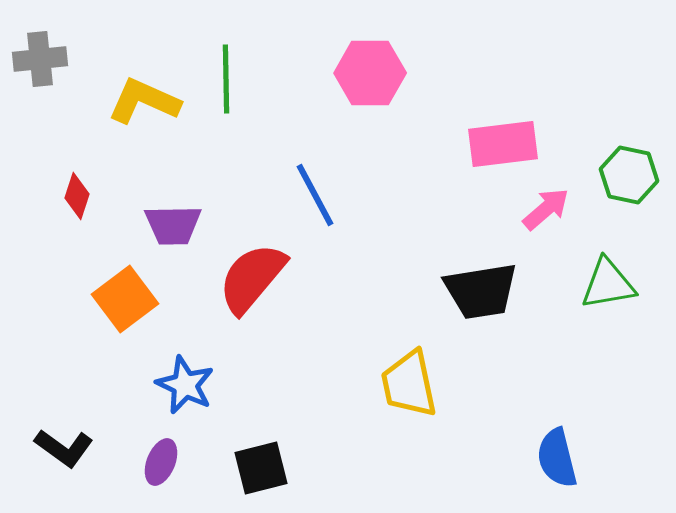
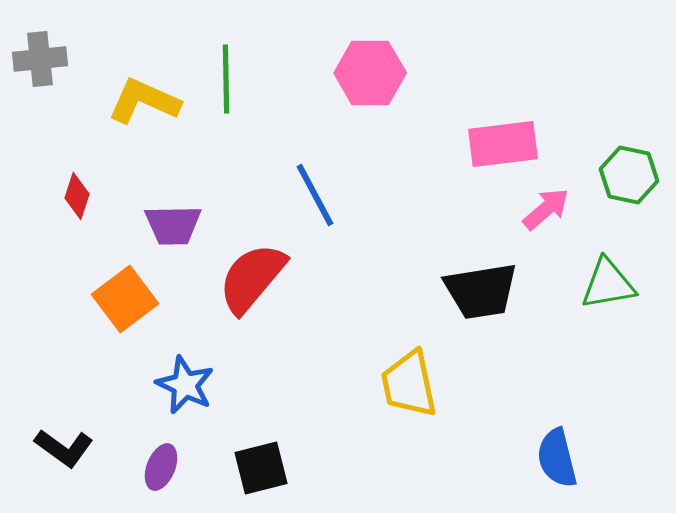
purple ellipse: moved 5 px down
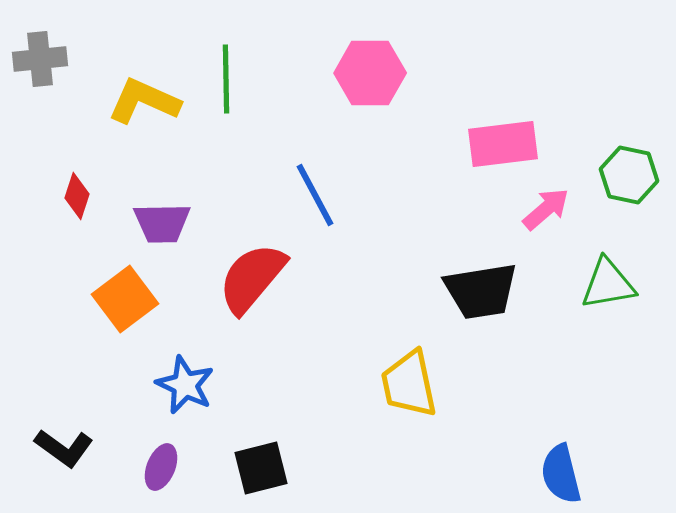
purple trapezoid: moved 11 px left, 2 px up
blue semicircle: moved 4 px right, 16 px down
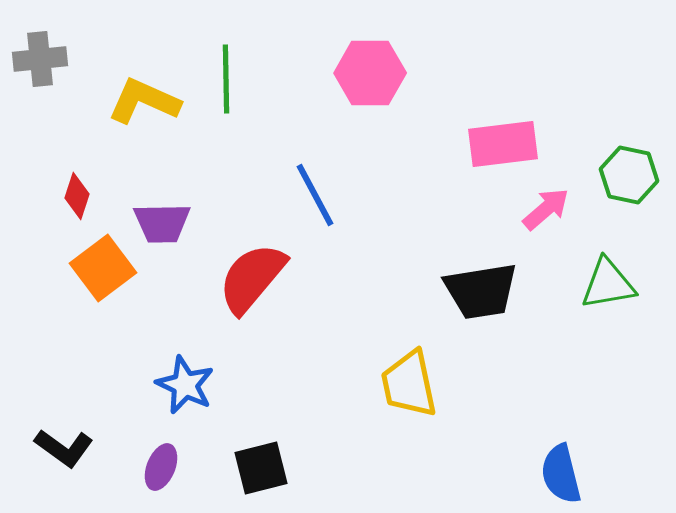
orange square: moved 22 px left, 31 px up
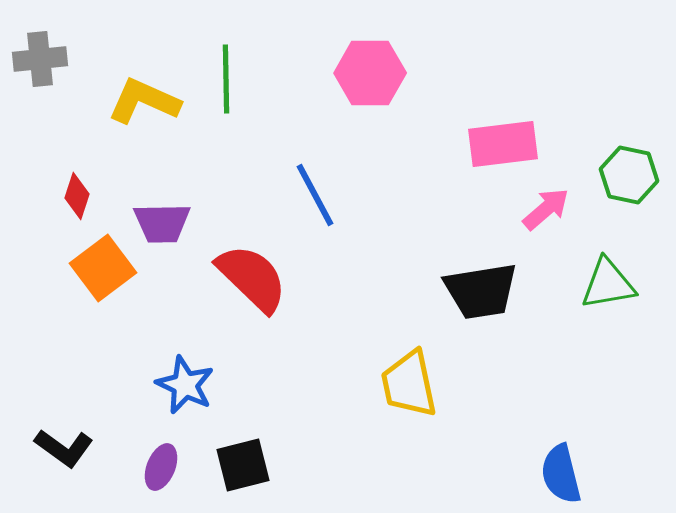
red semicircle: rotated 94 degrees clockwise
black square: moved 18 px left, 3 px up
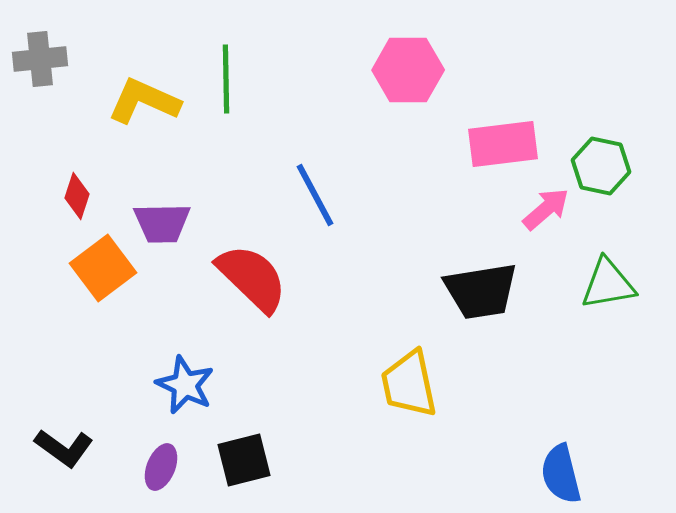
pink hexagon: moved 38 px right, 3 px up
green hexagon: moved 28 px left, 9 px up
black square: moved 1 px right, 5 px up
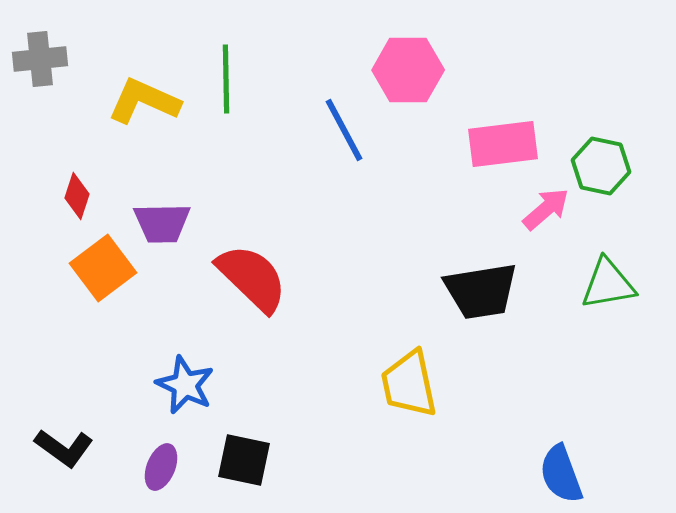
blue line: moved 29 px right, 65 px up
black square: rotated 26 degrees clockwise
blue semicircle: rotated 6 degrees counterclockwise
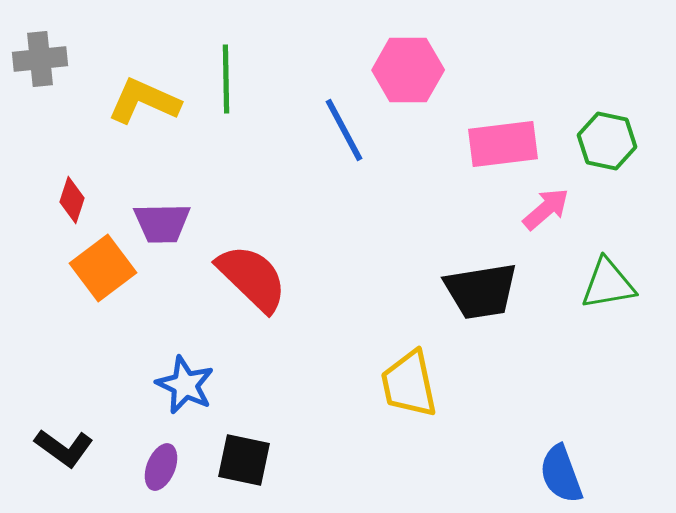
green hexagon: moved 6 px right, 25 px up
red diamond: moved 5 px left, 4 px down
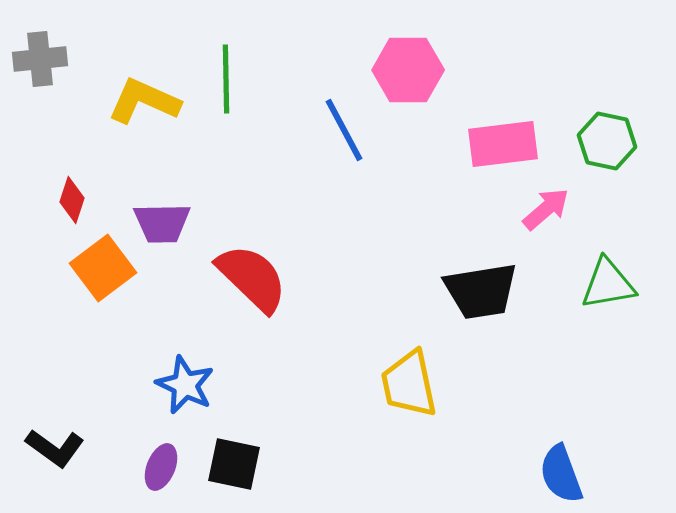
black L-shape: moved 9 px left
black square: moved 10 px left, 4 px down
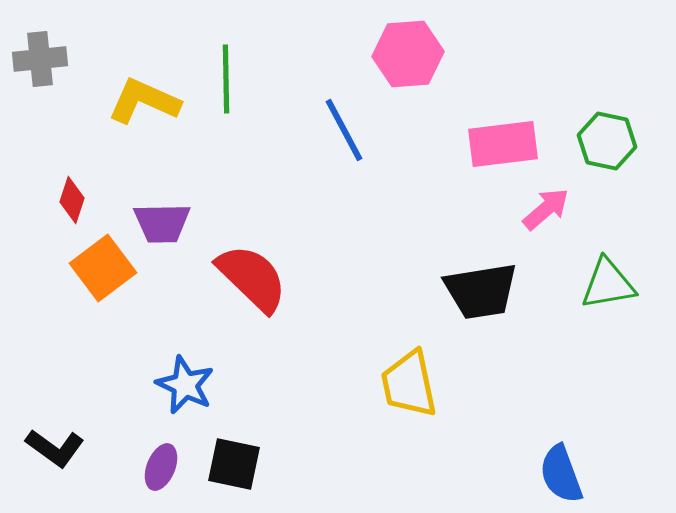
pink hexagon: moved 16 px up; rotated 4 degrees counterclockwise
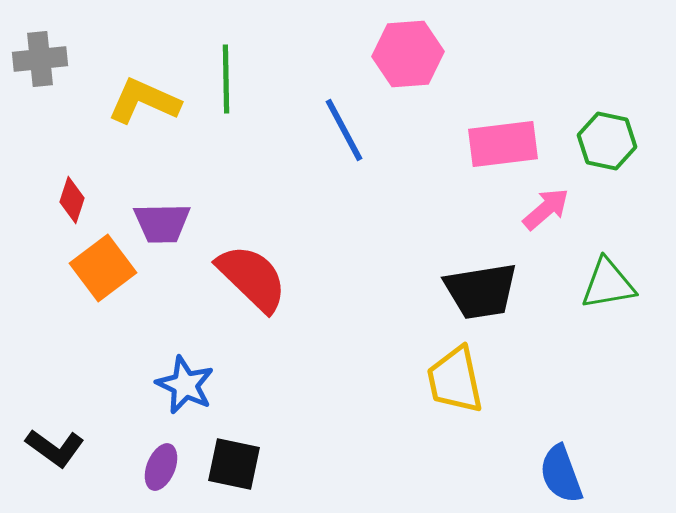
yellow trapezoid: moved 46 px right, 4 px up
